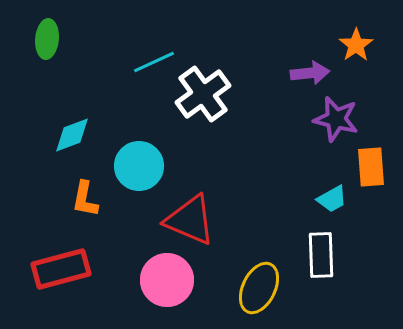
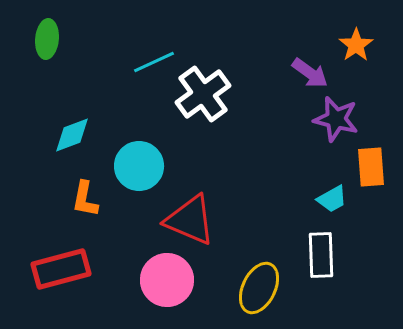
purple arrow: rotated 42 degrees clockwise
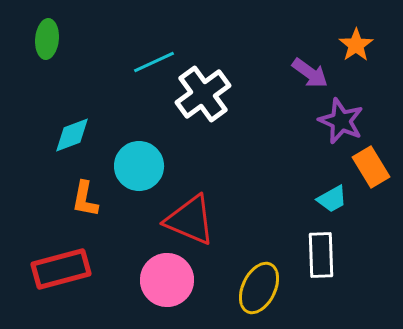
purple star: moved 5 px right, 2 px down; rotated 9 degrees clockwise
orange rectangle: rotated 27 degrees counterclockwise
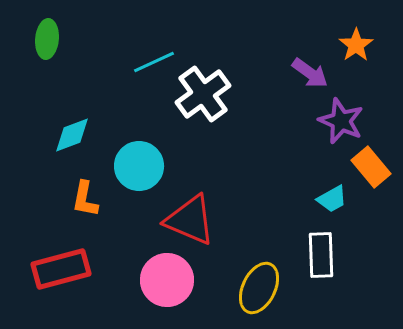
orange rectangle: rotated 9 degrees counterclockwise
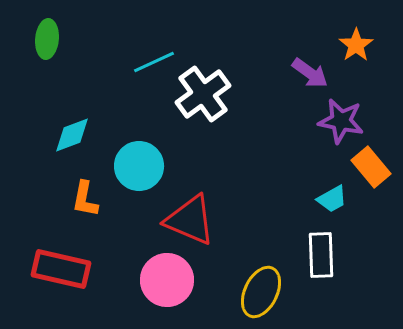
purple star: rotated 12 degrees counterclockwise
red rectangle: rotated 28 degrees clockwise
yellow ellipse: moved 2 px right, 4 px down
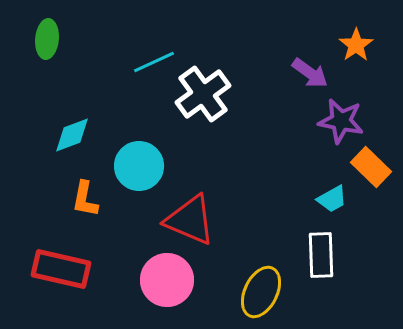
orange rectangle: rotated 6 degrees counterclockwise
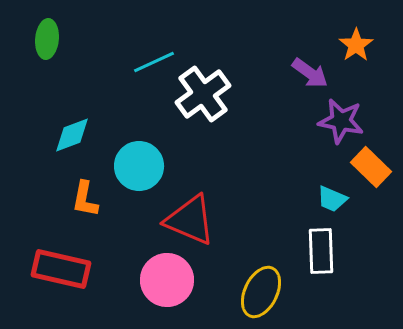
cyan trapezoid: rotated 52 degrees clockwise
white rectangle: moved 4 px up
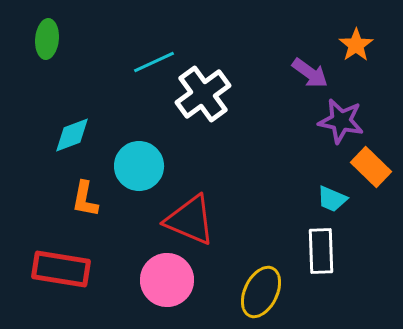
red rectangle: rotated 4 degrees counterclockwise
